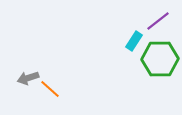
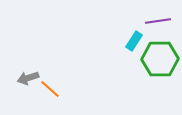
purple line: rotated 30 degrees clockwise
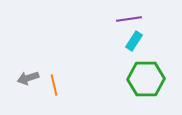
purple line: moved 29 px left, 2 px up
green hexagon: moved 14 px left, 20 px down
orange line: moved 4 px right, 4 px up; rotated 35 degrees clockwise
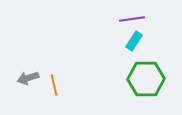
purple line: moved 3 px right
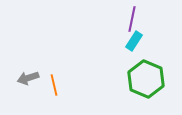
purple line: rotated 70 degrees counterclockwise
green hexagon: rotated 24 degrees clockwise
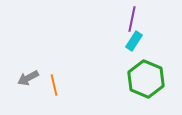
gray arrow: rotated 10 degrees counterclockwise
